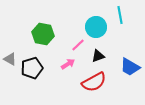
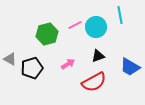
green hexagon: moved 4 px right; rotated 25 degrees counterclockwise
pink line: moved 3 px left, 20 px up; rotated 16 degrees clockwise
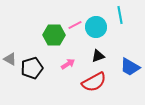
green hexagon: moved 7 px right, 1 px down; rotated 15 degrees clockwise
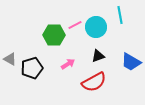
blue trapezoid: moved 1 px right, 5 px up
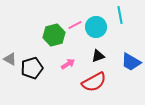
green hexagon: rotated 15 degrees counterclockwise
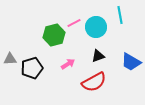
pink line: moved 1 px left, 2 px up
gray triangle: rotated 32 degrees counterclockwise
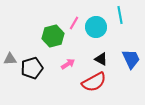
pink line: rotated 32 degrees counterclockwise
green hexagon: moved 1 px left, 1 px down
black triangle: moved 3 px right, 3 px down; rotated 48 degrees clockwise
blue trapezoid: moved 3 px up; rotated 145 degrees counterclockwise
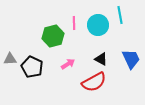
pink line: rotated 32 degrees counterclockwise
cyan circle: moved 2 px right, 2 px up
black pentagon: moved 1 px up; rotated 30 degrees counterclockwise
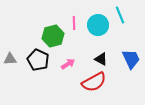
cyan line: rotated 12 degrees counterclockwise
black pentagon: moved 6 px right, 7 px up
